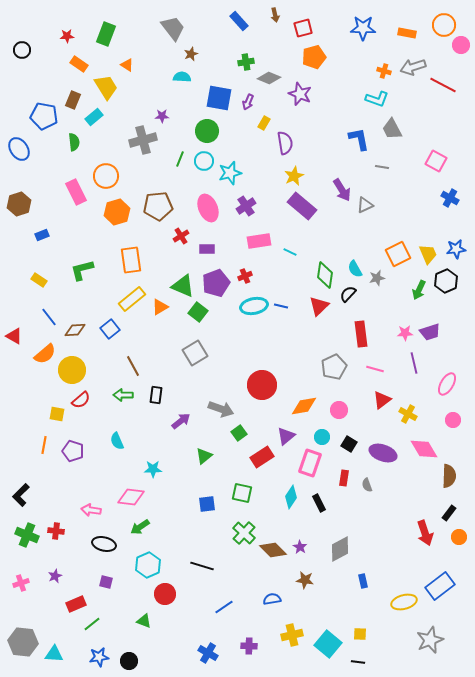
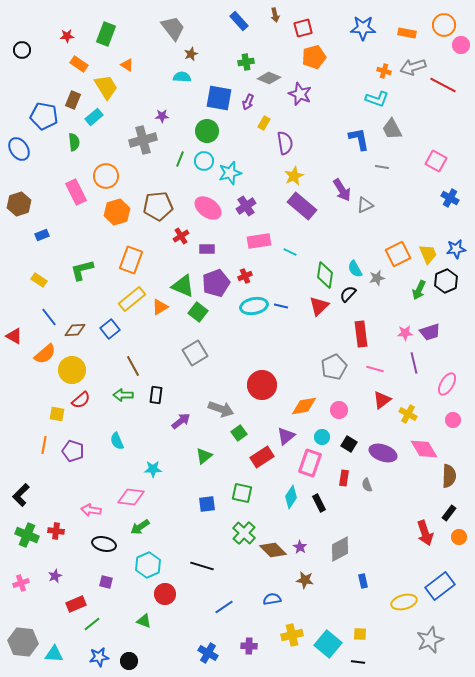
pink ellipse at (208, 208): rotated 32 degrees counterclockwise
orange rectangle at (131, 260): rotated 28 degrees clockwise
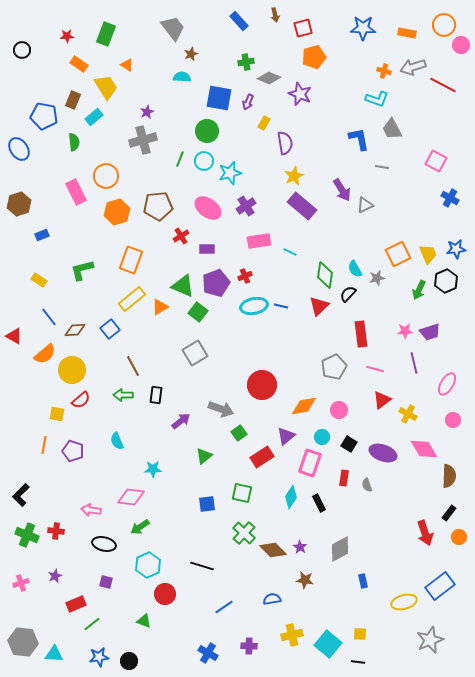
purple star at (162, 116): moved 15 px left, 4 px up; rotated 24 degrees counterclockwise
pink star at (405, 333): moved 2 px up
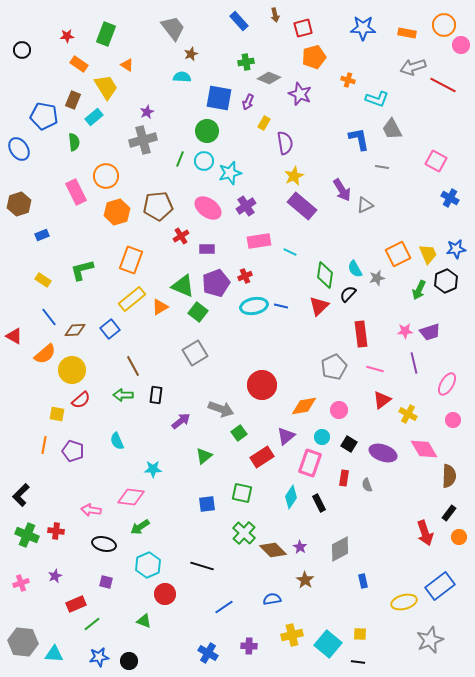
orange cross at (384, 71): moved 36 px left, 9 px down
yellow rectangle at (39, 280): moved 4 px right
brown star at (305, 580): rotated 24 degrees clockwise
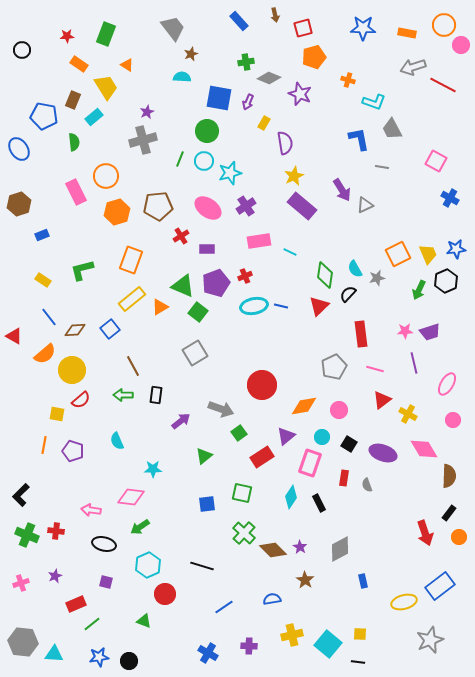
cyan L-shape at (377, 99): moved 3 px left, 3 px down
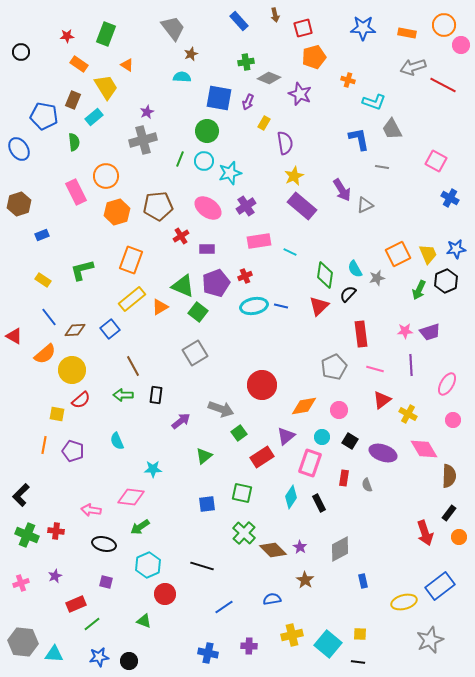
black circle at (22, 50): moved 1 px left, 2 px down
purple line at (414, 363): moved 3 px left, 2 px down; rotated 10 degrees clockwise
black square at (349, 444): moved 1 px right, 3 px up
blue cross at (208, 653): rotated 18 degrees counterclockwise
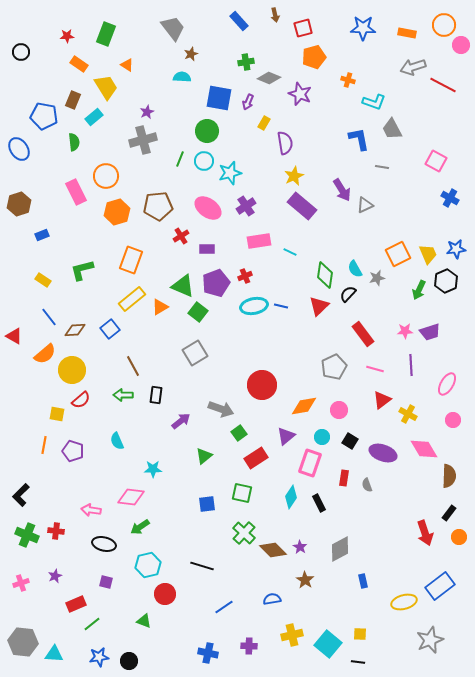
red rectangle at (361, 334): moved 2 px right; rotated 30 degrees counterclockwise
red rectangle at (262, 457): moved 6 px left, 1 px down
cyan hexagon at (148, 565): rotated 10 degrees clockwise
